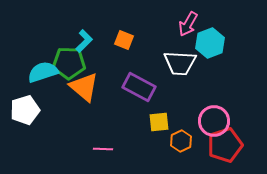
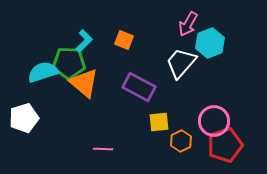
white trapezoid: moved 1 px right; rotated 128 degrees clockwise
orange triangle: moved 4 px up
white pentagon: moved 1 px left, 8 px down
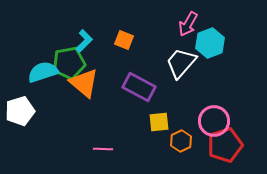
green pentagon: rotated 12 degrees counterclockwise
white pentagon: moved 4 px left, 7 px up
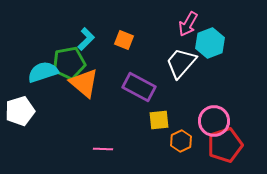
cyan L-shape: moved 2 px right, 2 px up
yellow square: moved 2 px up
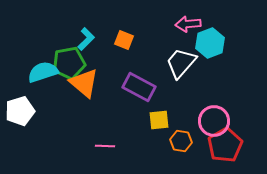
pink arrow: rotated 55 degrees clockwise
orange hexagon: rotated 25 degrees counterclockwise
red pentagon: rotated 12 degrees counterclockwise
pink line: moved 2 px right, 3 px up
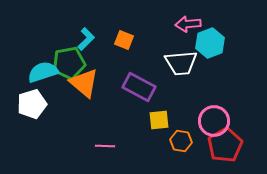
white trapezoid: rotated 136 degrees counterclockwise
white pentagon: moved 12 px right, 7 px up
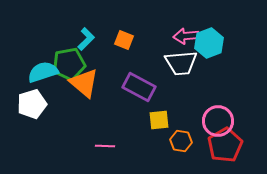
pink arrow: moved 2 px left, 12 px down
cyan hexagon: moved 1 px left
green pentagon: moved 1 px down
pink circle: moved 4 px right
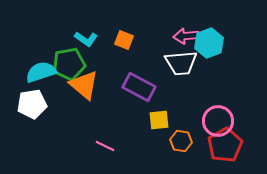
cyan L-shape: rotated 80 degrees clockwise
cyan semicircle: moved 2 px left
orange triangle: moved 2 px down
white pentagon: rotated 8 degrees clockwise
pink line: rotated 24 degrees clockwise
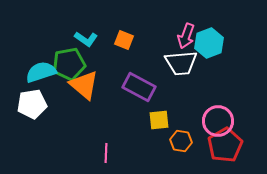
pink arrow: rotated 65 degrees counterclockwise
pink line: moved 1 px right, 7 px down; rotated 66 degrees clockwise
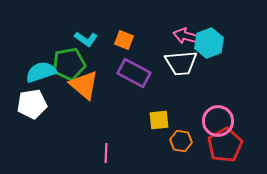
pink arrow: rotated 85 degrees clockwise
purple rectangle: moved 5 px left, 14 px up
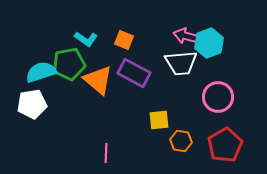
orange triangle: moved 14 px right, 5 px up
pink circle: moved 24 px up
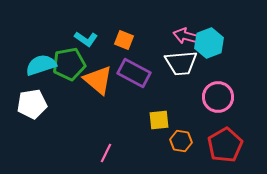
cyan semicircle: moved 7 px up
pink line: rotated 24 degrees clockwise
